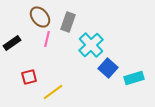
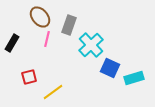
gray rectangle: moved 1 px right, 3 px down
black rectangle: rotated 24 degrees counterclockwise
blue square: moved 2 px right; rotated 18 degrees counterclockwise
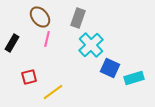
gray rectangle: moved 9 px right, 7 px up
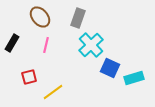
pink line: moved 1 px left, 6 px down
